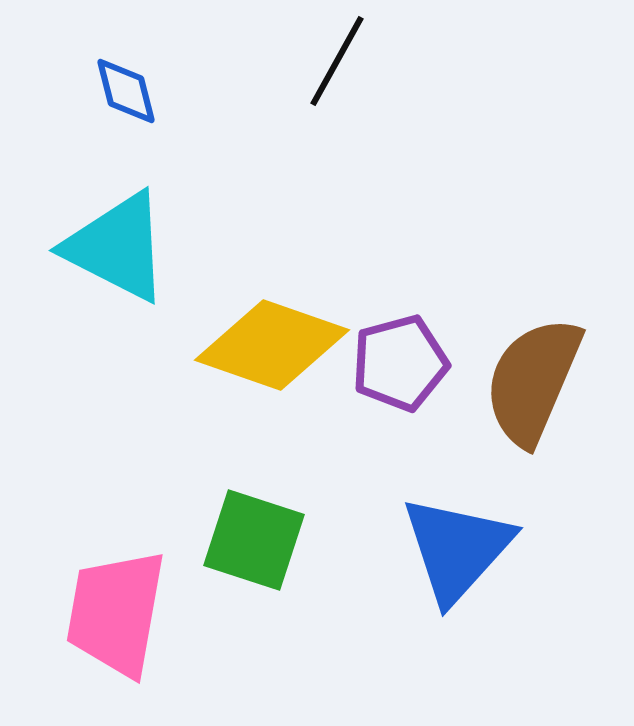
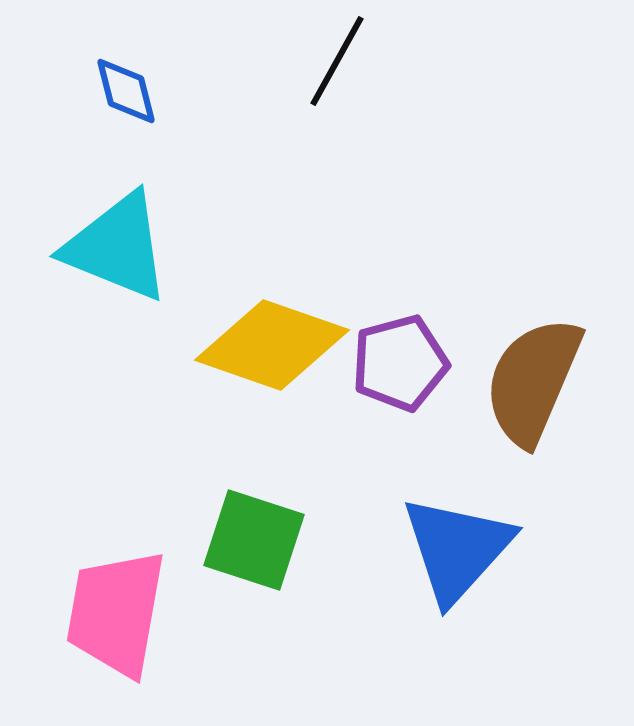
cyan triangle: rotated 5 degrees counterclockwise
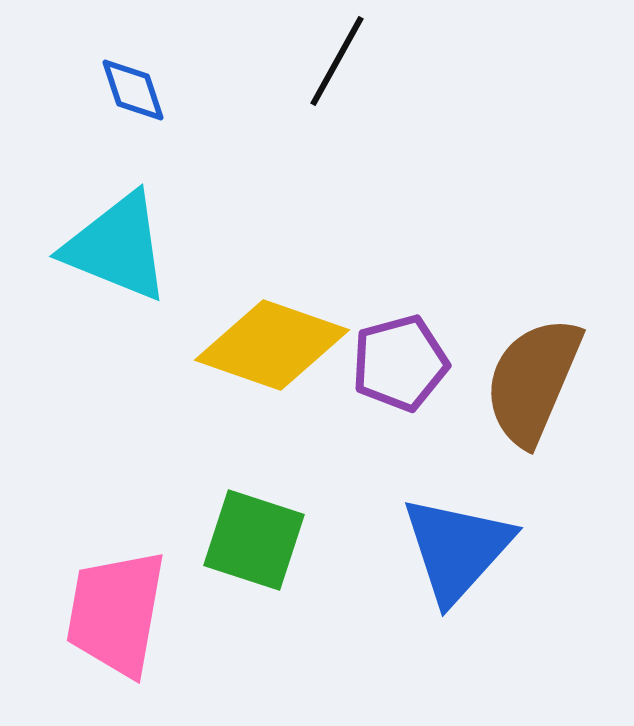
blue diamond: moved 7 px right, 1 px up; rotated 4 degrees counterclockwise
